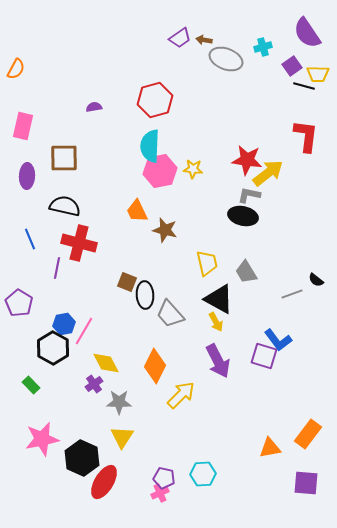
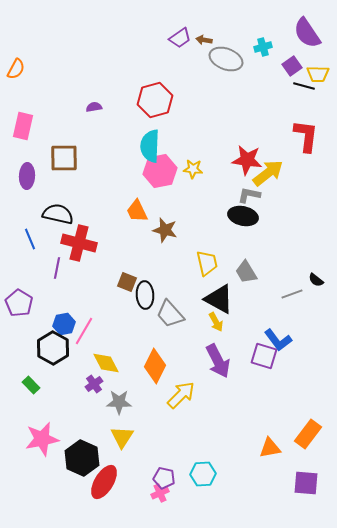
black semicircle at (65, 206): moved 7 px left, 8 px down
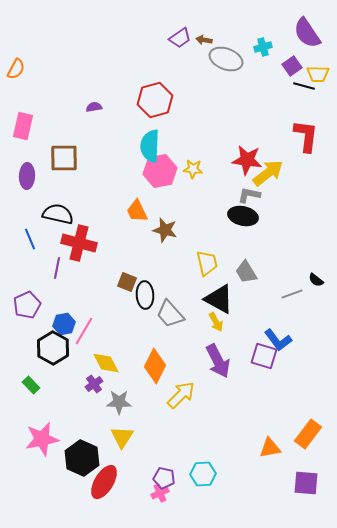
purple pentagon at (19, 303): moved 8 px right, 2 px down; rotated 16 degrees clockwise
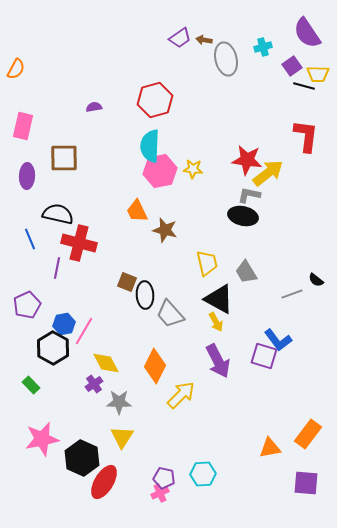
gray ellipse at (226, 59): rotated 56 degrees clockwise
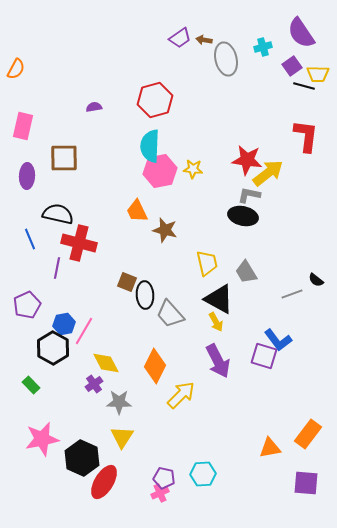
purple semicircle at (307, 33): moved 6 px left
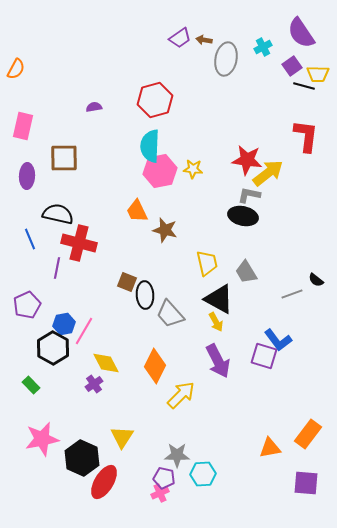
cyan cross at (263, 47): rotated 12 degrees counterclockwise
gray ellipse at (226, 59): rotated 24 degrees clockwise
gray star at (119, 402): moved 58 px right, 53 px down
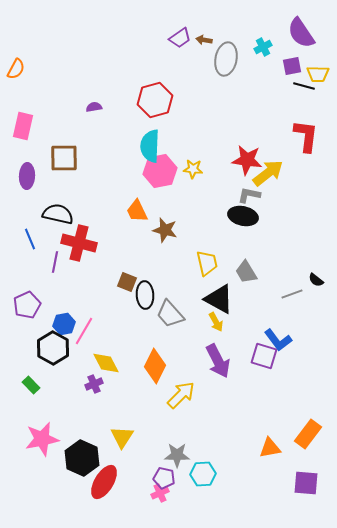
purple square at (292, 66): rotated 24 degrees clockwise
purple line at (57, 268): moved 2 px left, 6 px up
purple cross at (94, 384): rotated 12 degrees clockwise
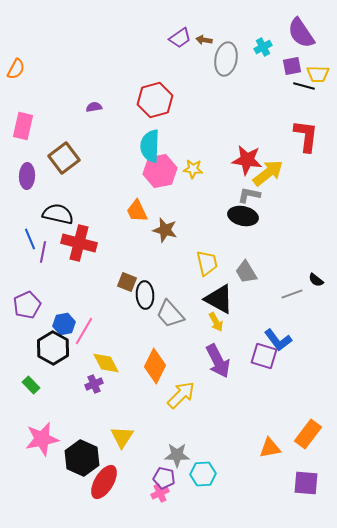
brown square at (64, 158): rotated 36 degrees counterclockwise
purple line at (55, 262): moved 12 px left, 10 px up
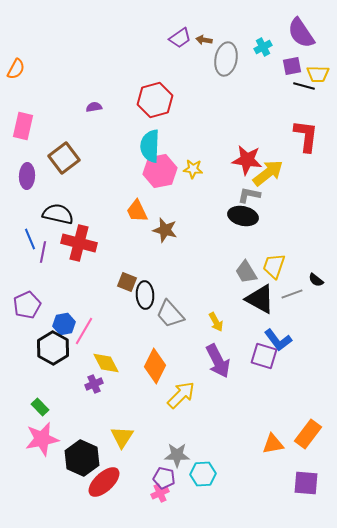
yellow trapezoid at (207, 263): moved 67 px right, 3 px down; rotated 148 degrees counterclockwise
black triangle at (219, 299): moved 41 px right
green rectangle at (31, 385): moved 9 px right, 22 px down
orange triangle at (270, 448): moved 3 px right, 4 px up
red ellipse at (104, 482): rotated 16 degrees clockwise
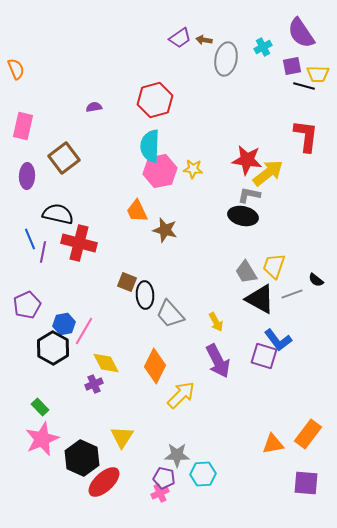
orange semicircle at (16, 69): rotated 50 degrees counterclockwise
pink star at (42, 439): rotated 12 degrees counterclockwise
